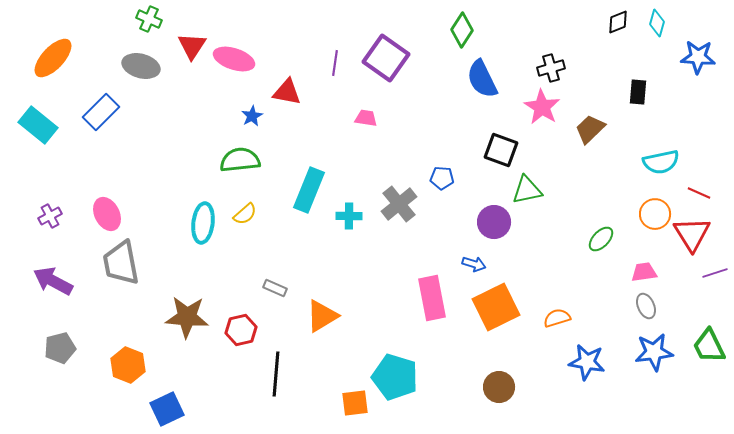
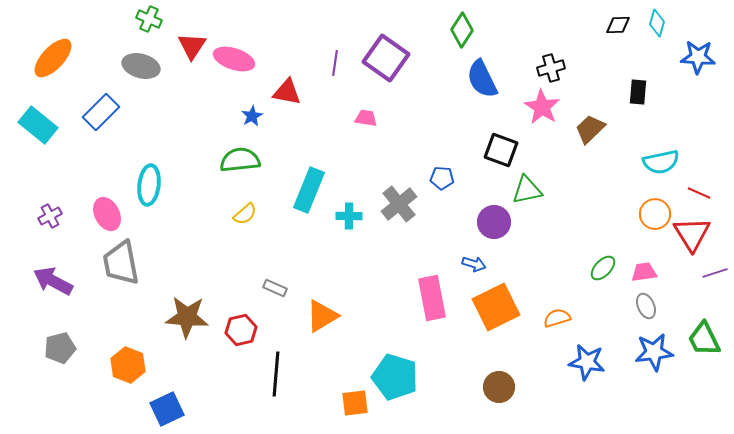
black diamond at (618, 22): moved 3 px down; rotated 20 degrees clockwise
cyan ellipse at (203, 223): moved 54 px left, 38 px up
green ellipse at (601, 239): moved 2 px right, 29 px down
green trapezoid at (709, 346): moved 5 px left, 7 px up
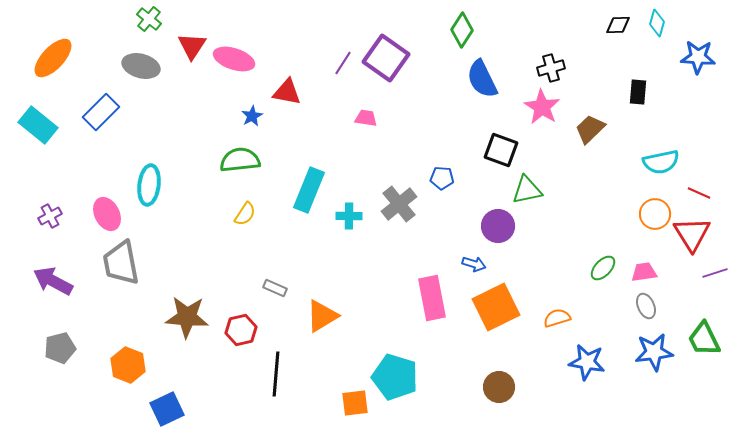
green cross at (149, 19): rotated 15 degrees clockwise
purple line at (335, 63): moved 8 px right; rotated 25 degrees clockwise
yellow semicircle at (245, 214): rotated 15 degrees counterclockwise
purple circle at (494, 222): moved 4 px right, 4 px down
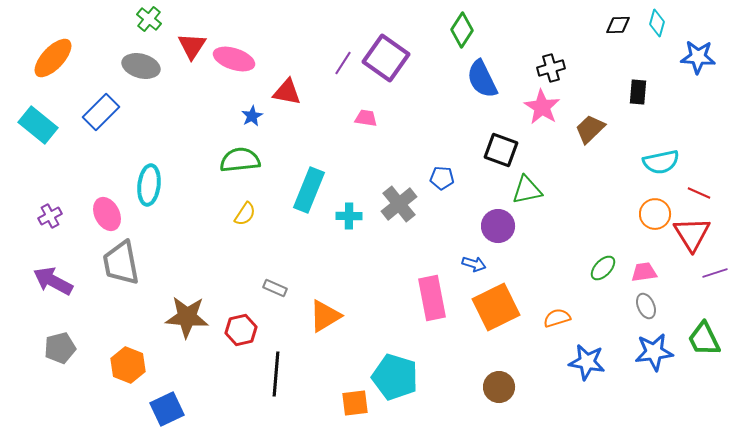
orange triangle at (322, 316): moved 3 px right
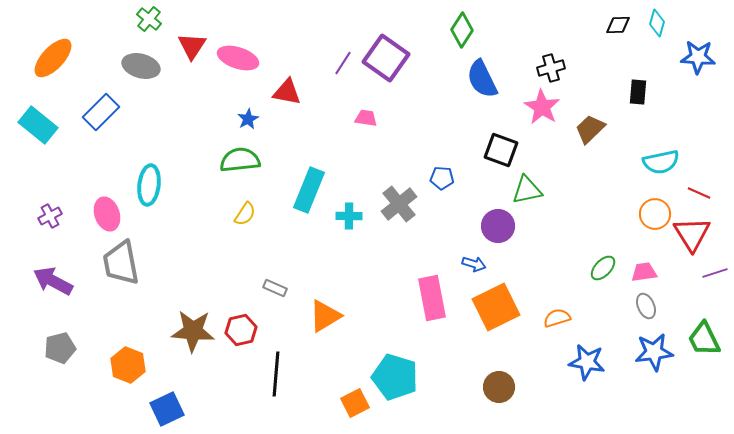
pink ellipse at (234, 59): moved 4 px right, 1 px up
blue star at (252, 116): moved 4 px left, 3 px down
pink ellipse at (107, 214): rotated 8 degrees clockwise
brown star at (187, 317): moved 6 px right, 14 px down
orange square at (355, 403): rotated 20 degrees counterclockwise
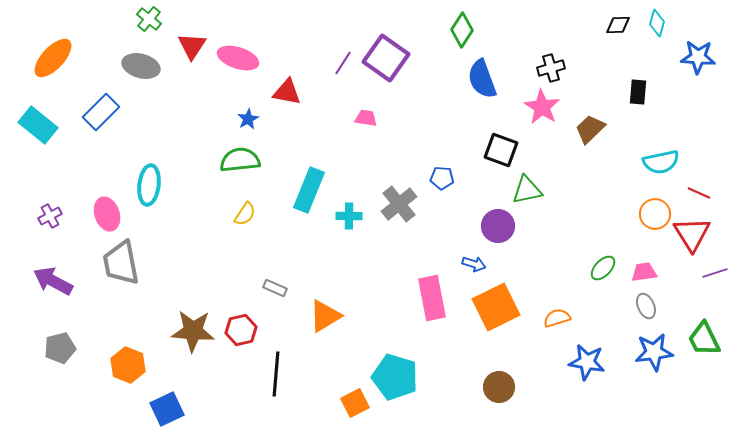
blue semicircle at (482, 79): rotated 6 degrees clockwise
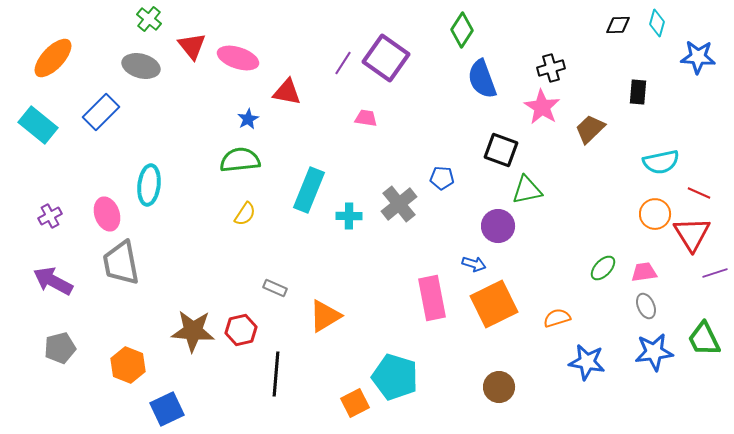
red triangle at (192, 46): rotated 12 degrees counterclockwise
orange square at (496, 307): moved 2 px left, 3 px up
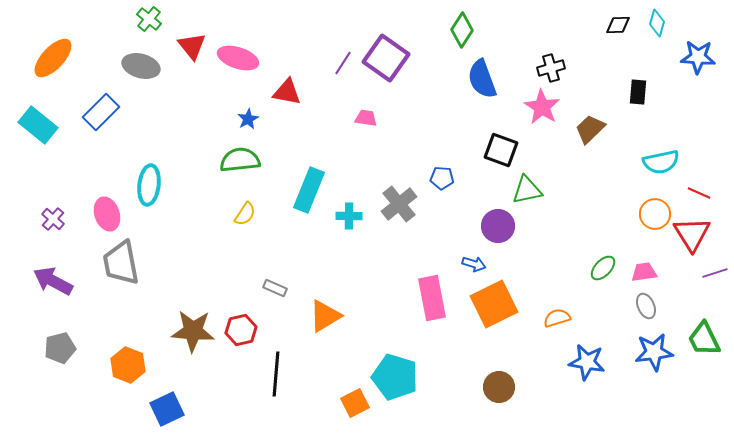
purple cross at (50, 216): moved 3 px right, 3 px down; rotated 20 degrees counterclockwise
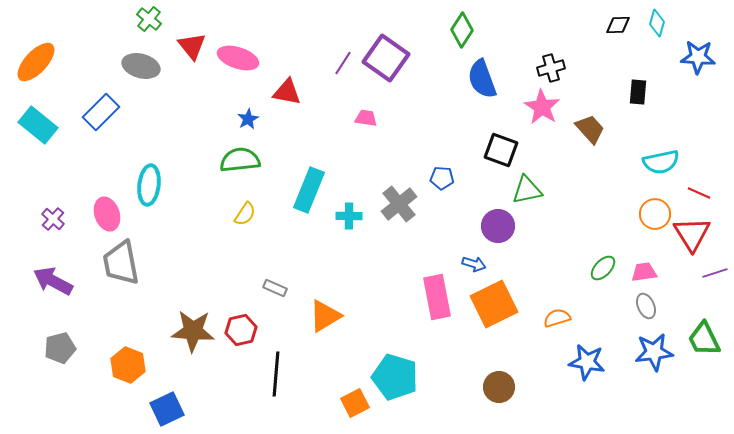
orange ellipse at (53, 58): moved 17 px left, 4 px down
brown trapezoid at (590, 129): rotated 92 degrees clockwise
pink rectangle at (432, 298): moved 5 px right, 1 px up
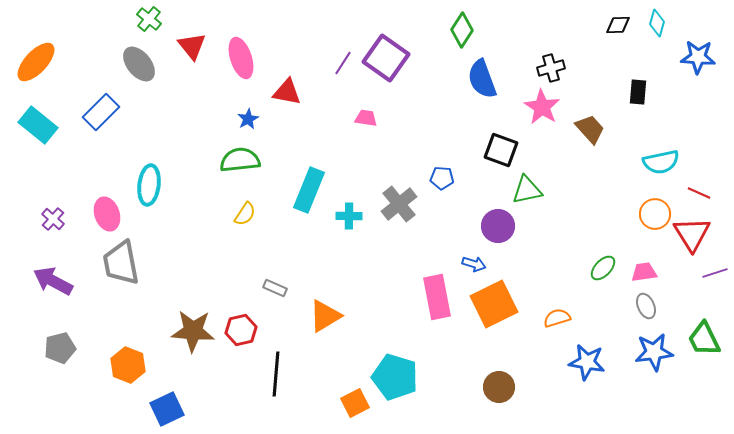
pink ellipse at (238, 58): moved 3 px right; rotated 54 degrees clockwise
gray ellipse at (141, 66): moved 2 px left, 2 px up; rotated 36 degrees clockwise
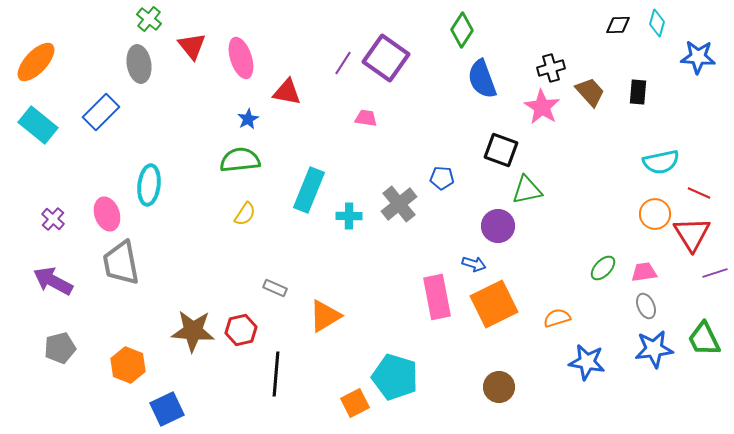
gray ellipse at (139, 64): rotated 30 degrees clockwise
brown trapezoid at (590, 129): moved 37 px up
blue star at (654, 352): moved 3 px up
